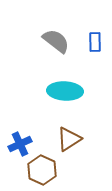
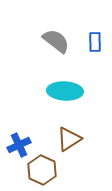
blue cross: moved 1 px left, 1 px down
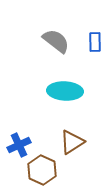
brown triangle: moved 3 px right, 3 px down
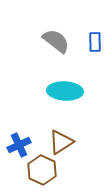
brown triangle: moved 11 px left
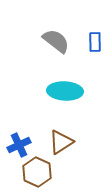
brown hexagon: moved 5 px left, 2 px down
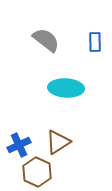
gray semicircle: moved 10 px left, 1 px up
cyan ellipse: moved 1 px right, 3 px up
brown triangle: moved 3 px left
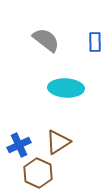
brown hexagon: moved 1 px right, 1 px down
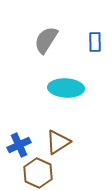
gray semicircle: rotated 96 degrees counterclockwise
